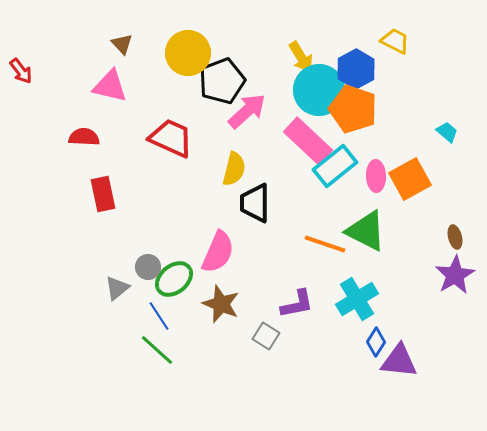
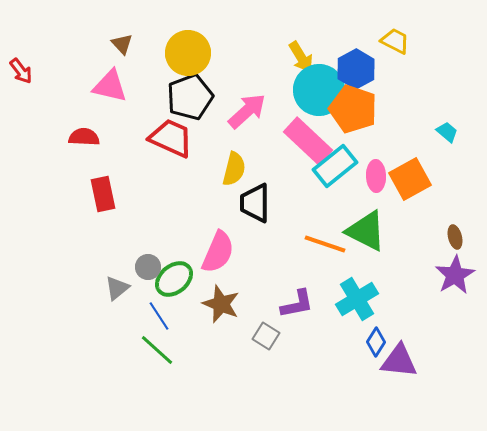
black pentagon: moved 32 px left, 16 px down
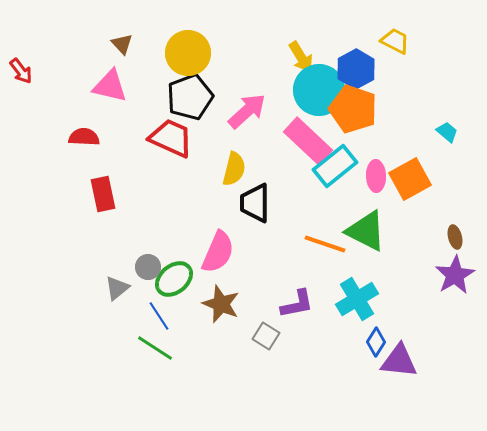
green line: moved 2 px left, 2 px up; rotated 9 degrees counterclockwise
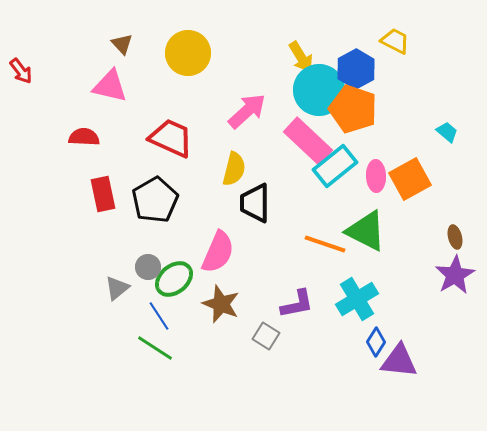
black pentagon: moved 35 px left, 103 px down; rotated 9 degrees counterclockwise
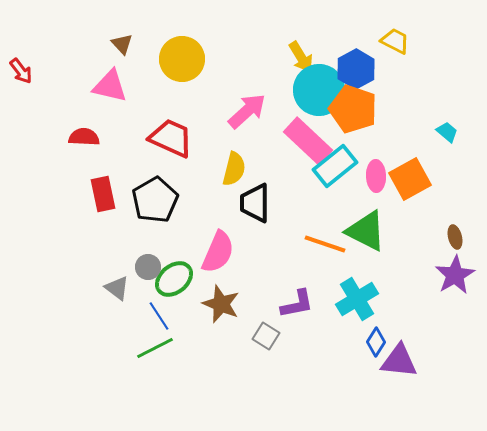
yellow circle: moved 6 px left, 6 px down
gray triangle: rotated 44 degrees counterclockwise
green line: rotated 60 degrees counterclockwise
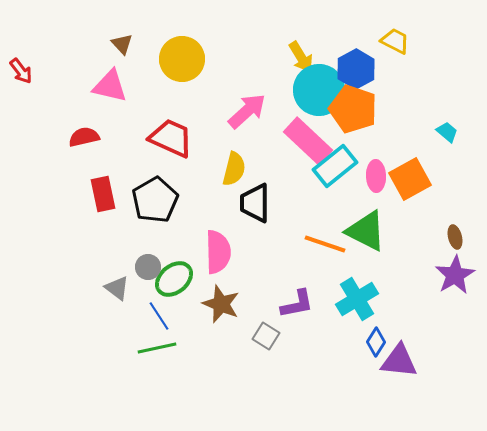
red semicircle: rotated 16 degrees counterclockwise
pink semicircle: rotated 24 degrees counterclockwise
green line: moved 2 px right; rotated 15 degrees clockwise
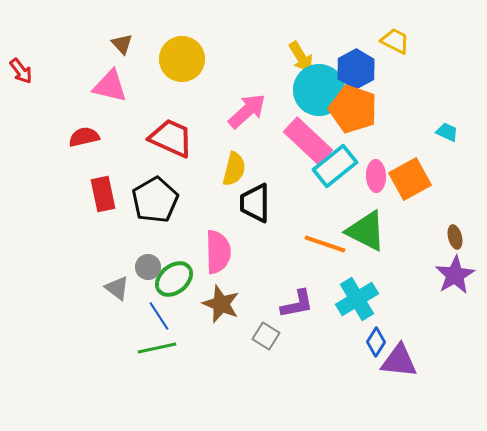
cyan trapezoid: rotated 15 degrees counterclockwise
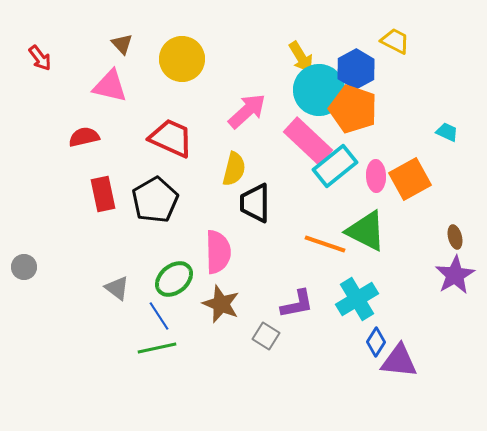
red arrow: moved 19 px right, 13 px up
gray circle: moved 124 px left
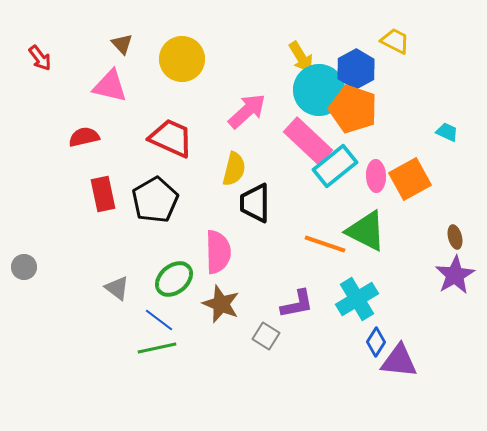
blue line: moved 4 px down; rotated 20 degrees counterclockwise
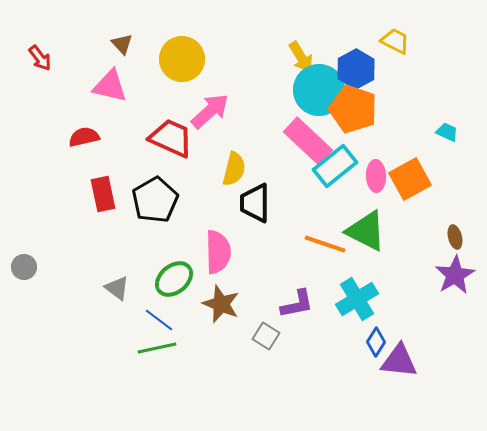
pink arrow: moved 37 px left
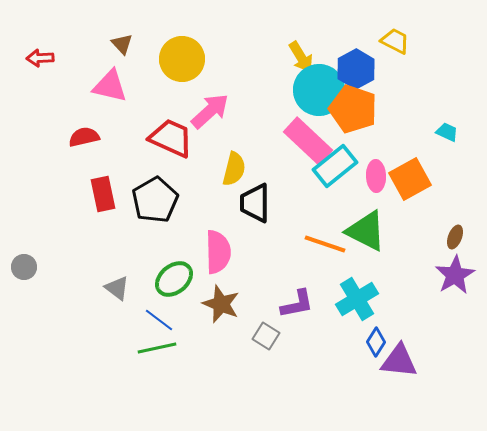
red arrow: rotated 124 degrees clockwise
brown ellipse: rotated 35 degrees clockwise
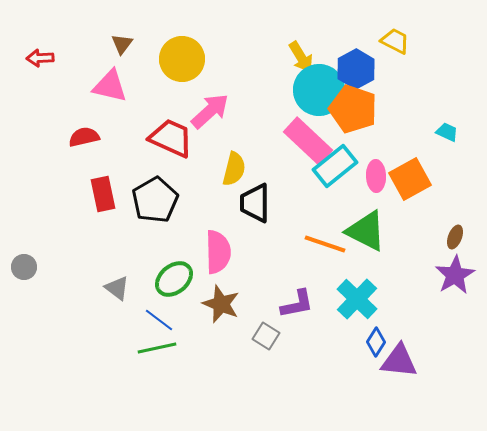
brown triangle: rotated 20 degrees clockwise
cyan cross: rotated 15 degrees counterclockwise
